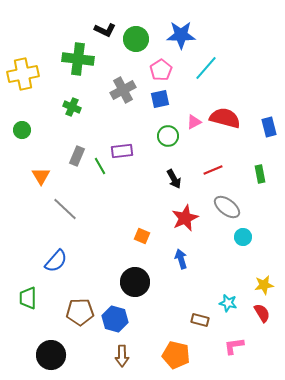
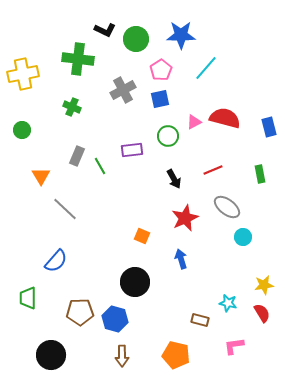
purple rectangle at (122, 151): moved 10 px right, 1 px up
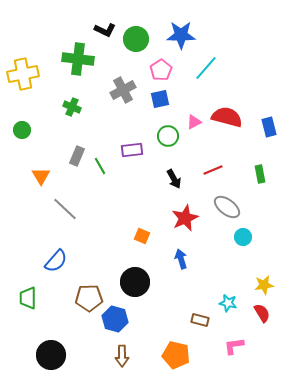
red semicircle at (225, 118): moved 2 px right, 1 px up
brown pentagon at (80, 312): moved 9 px right, 14 px up
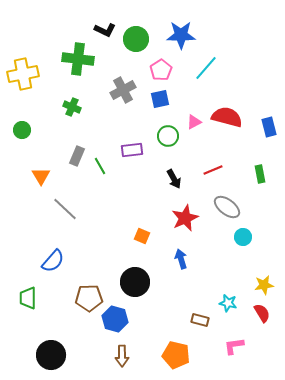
blue semicircle at (56, 261): moved 3 px left
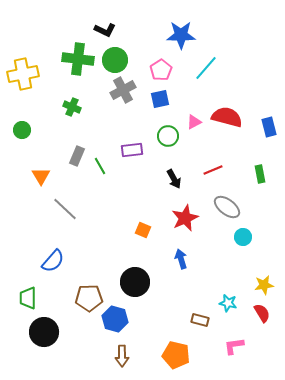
green circle at (136, 39): moved 21 px left, 21 px down
orange square at (142, 236): moved 1 px right, 6 px up
black circle at (51, 355): moved 7 px left, 23 px up
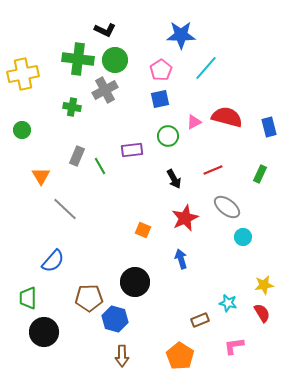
gray cross at (123, 90): moved 18 px left
green cross at (72, 107): rotated 12 degrees counterclockwise
green rectangle at (260, 174): rotated 36 degrees clockwise
brown rectangle at (200, 320): rotated 36 degrees counterclockwise
orange pentagon at (176, 355): moved 4 px right, 1 px down; rotated 20 degrees clockwise
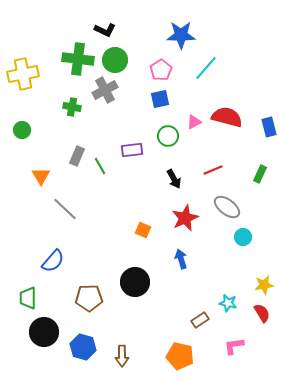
blue hexagon at (115, 319): moved 32 px left, 28 px down
brown rectangle at (200, 320): rotated 12 degrees counterclockwise
orange pentagon at (180, 356): rotated 20 degrees counterclockwise
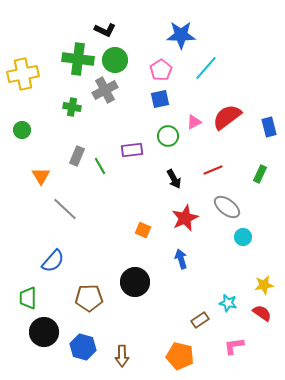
red semicircle at (227, 117): rotated 52 degrees counterclockwise
red semicircle at (262, 313): rotated 24 degrees counterclockwise
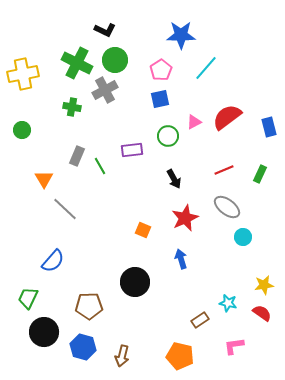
green cross at (78, 59): moved 1 px left, 4 px down; rotated 20 degrees clockwise
red line at (213, 170): moved 11 px right
orange triangle at (41, 176): moved 3 px right, 3 px down
green trapezoid at (28, 298): rotated 25 degrees clockwise
brown pentagon at (89, 298): moved 8 px down
brown arrow at (122, 356): rotated 15 degrees clockwise
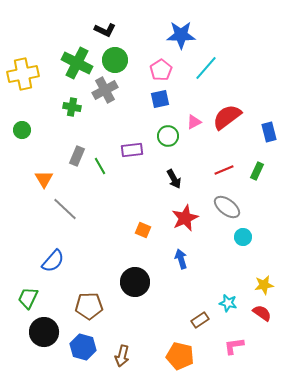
blue rectangle at (269, 127): moved 5 px down
green rectangle at (260, 174): moved 3 px left, 3 px up
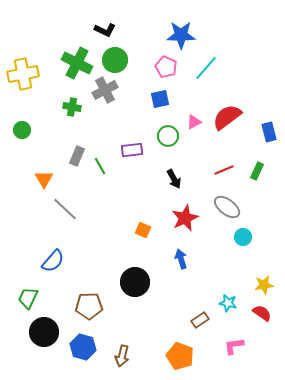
pink pentagon at (161, 70): moved 5 px right, 3 px up; rotated 15 degrees counterclockwise
orange pentagon at (180, 356): rotated 8 degrees clockwise
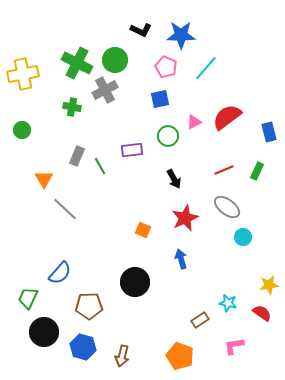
black L-shape at (105, 30): moved 36 px right
blue semicircle at (53, 261): moved 7 px right, 12 px down
yellow star at (264, 285): moved 5 px right
